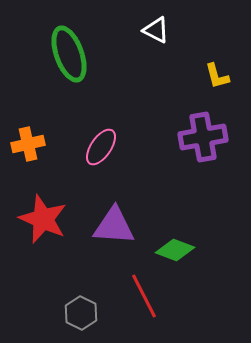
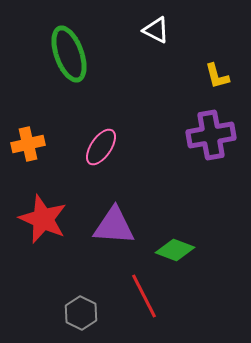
purple cross: moved 8 px right, 2 px up
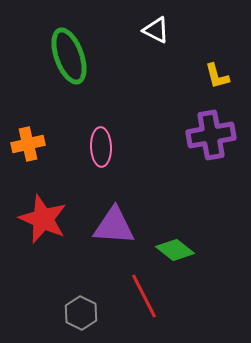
green ellipse: moved 2 px down
pink ellipse: rotated 36 degrees counterclockwise
green diamond: rotated 18 degrees clockwise
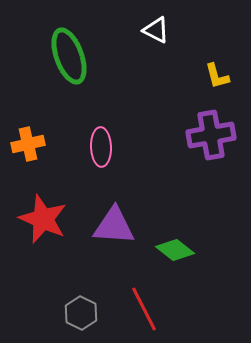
red line: moved 13 px down
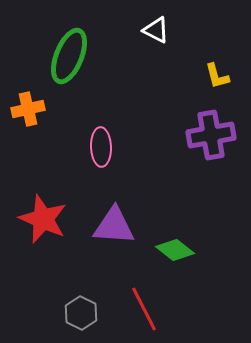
green ellipse: rotated 42 degrees clockwise
orange cross: moved 35 px up
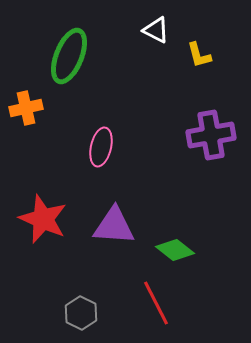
yellow L-shape: moved 18 px left, 21 px up
orange cross: moved 2 px left, 1 px up
pink ellipse: rotated 15 degrees clockwise
red line: moved 12 px right, 6 px up
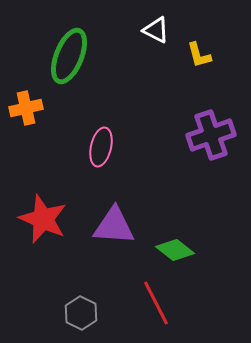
purple cross: rotated 9 degrees counterclockwise
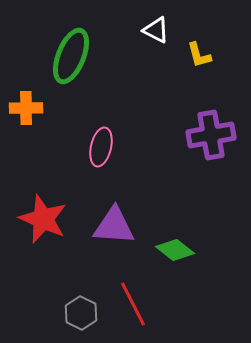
green ellipse: moved 2 px right
orange cross: rotated 12 degrees clockwise
purple cross: rotated 9 degrees clockwise
red line: moved 23 px left, 1 px down
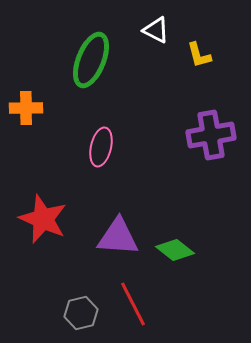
green ellipse: moved 20 px right, 4 px down
purple triangle: moved 4 px right, 11 px down
gray hexagon: rotated 20 degrees clockwise
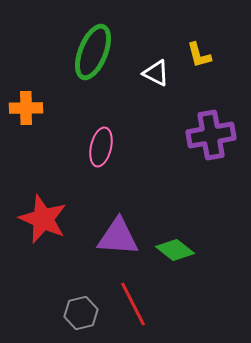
white triangle: moved 43 px down
green ellipse: moved 2 px right, 8 px up
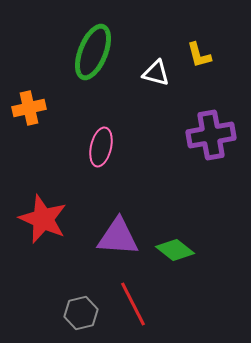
white triangle: rotated 12 degrees counterclockwise
orange cross: moved 3 px right; rotated 12 degrees counterclockwise
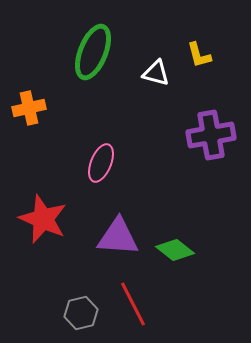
pink ellipse: moved 16 px down; rotated 9 degrees clockwise
